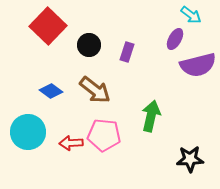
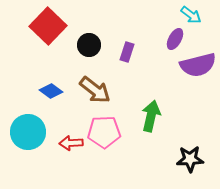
pink pentagon: moved 3 px up; rotated 8 degrees counterclockwise
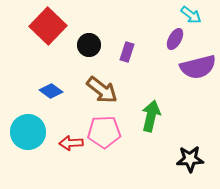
purple semicircle: moved 2 px down
brown arrow: moved 7 px right
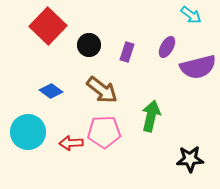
purple ellipse: moved 8 px left, 8 px down
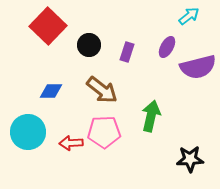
cyan arrow: moved 2 px left, 1 px down; rotated 75 degrees counterclockwise
blue diamond: rotated 35 degrees counterclockwise
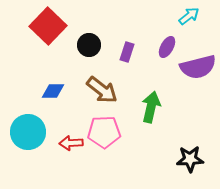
blue diamond: moved 2 px right
green arrow: moved 9 px up
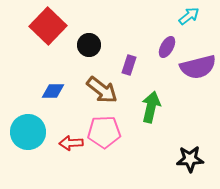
purple rectangle: moved 2 px right, 13 px down
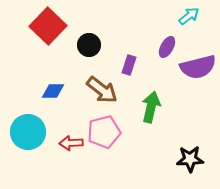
pink pentagon: rotated 12 degrees counterclockwise
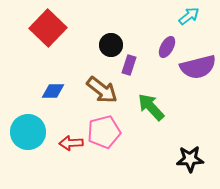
red square: moved 2 px down
black circle: moved 22 px right
green arrow: rotated 56 degrees counterclockwise
